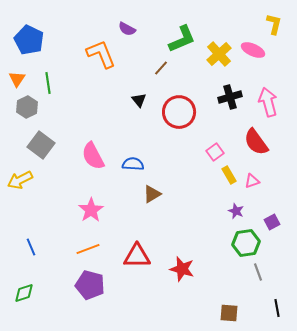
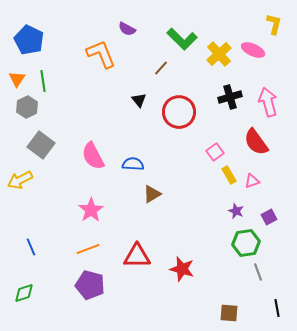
green L-shape: rotated 68 degrees clockwise
green line: moved 5 px left, 2 px up
purple square: moved 3 px left, 5 px up
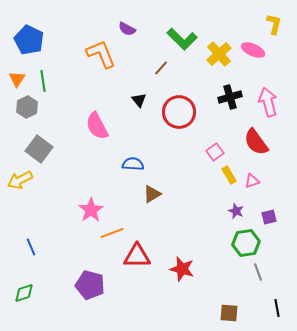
gray square: moved 2 px left, 4 px down
pink semicircle: moved 4 px right, 30 px up
purple square: rotated 14 degrees clockwise
orange line: moved 24 px right, 16 px up
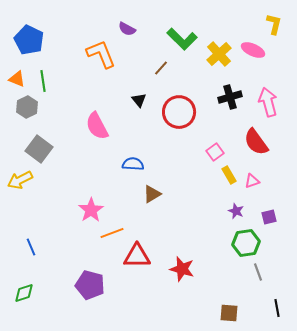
orange triangle: rotated 42 degrees counterclockwise
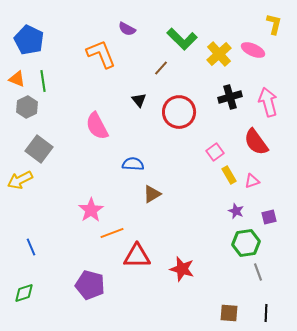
black line: moved 11 px left, 5 px down; rotated 12 degrees clockwise
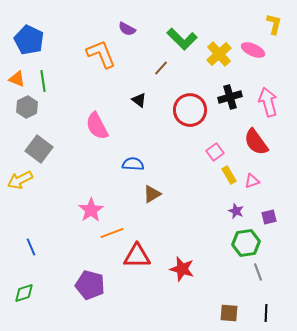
black triangle: rotated 14 degrees counterclockwise
red circle: moved 11 px right, 2 px up
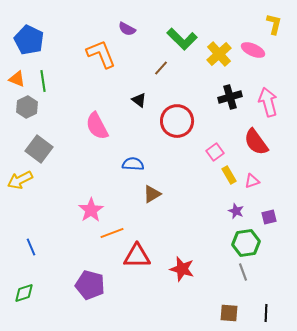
red circle: moved 13 px left, 11 px down
gray line: moved 15 px left
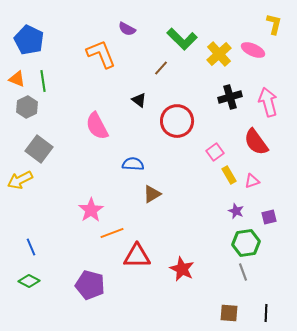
red star: rotated 10 degrees clockwise
green diamond: moved 5 px right, 12 px up; rotated 45 degrees clockwise
